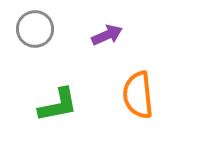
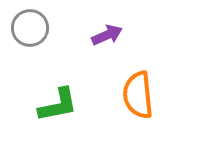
gray circle: moved 5 px left, 1 px up
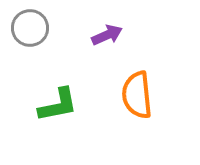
orange semicircle: moved 1 px left
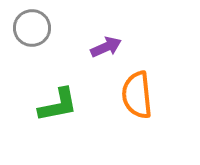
gray circle: moved 2 px right
purple arrow: moved 1 px left, 12 px down
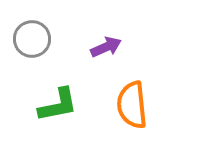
gray circle: moved 11 px down
orange semicircle: moved 5 px left, 10 px down
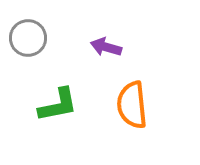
gray circle: moved 4 px left, 1 px up
purple arrow: rotated 140 degrees counterclockwise
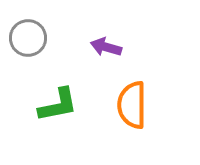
orange semicircle: rotated 6 degrees clockwise
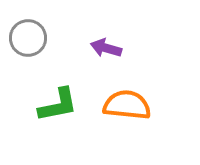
purple arrow: moved 1 px down
orange semicircle: moved 5 px left; rotated 96 degrees clockwise
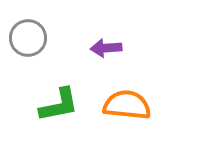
purple arrow: rotated 20 degrees counterclockwise
green L-shape: moved 1 px right
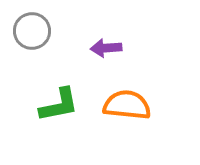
gray circle: moved 4 px right, 7 px up
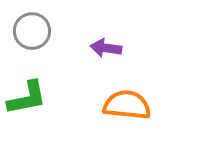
purple arrow: rotated 12 degrees clockwise
green L-shape: moved 32 px left, 7 px up
